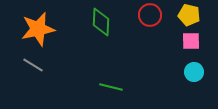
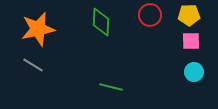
yellow pentagon: rotated 15 degrees counterclockwise
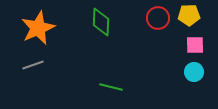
red circle: moved 8 px right, 3 px down
orange star: moved 1 px up; rotated 12 degrees counterclockwise
pink square: moved 4 px right, 4 px down
gray line: rotated 50 degrees counterclockwise
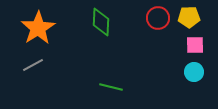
yellow pentagon: moved 2 px down
orange star: rotated 8 degrees counterclockwise
gray line: rotated 10 degrees counterclockwise
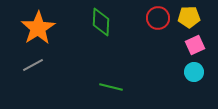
pink square: rotated 24 degrees counterclockwise
